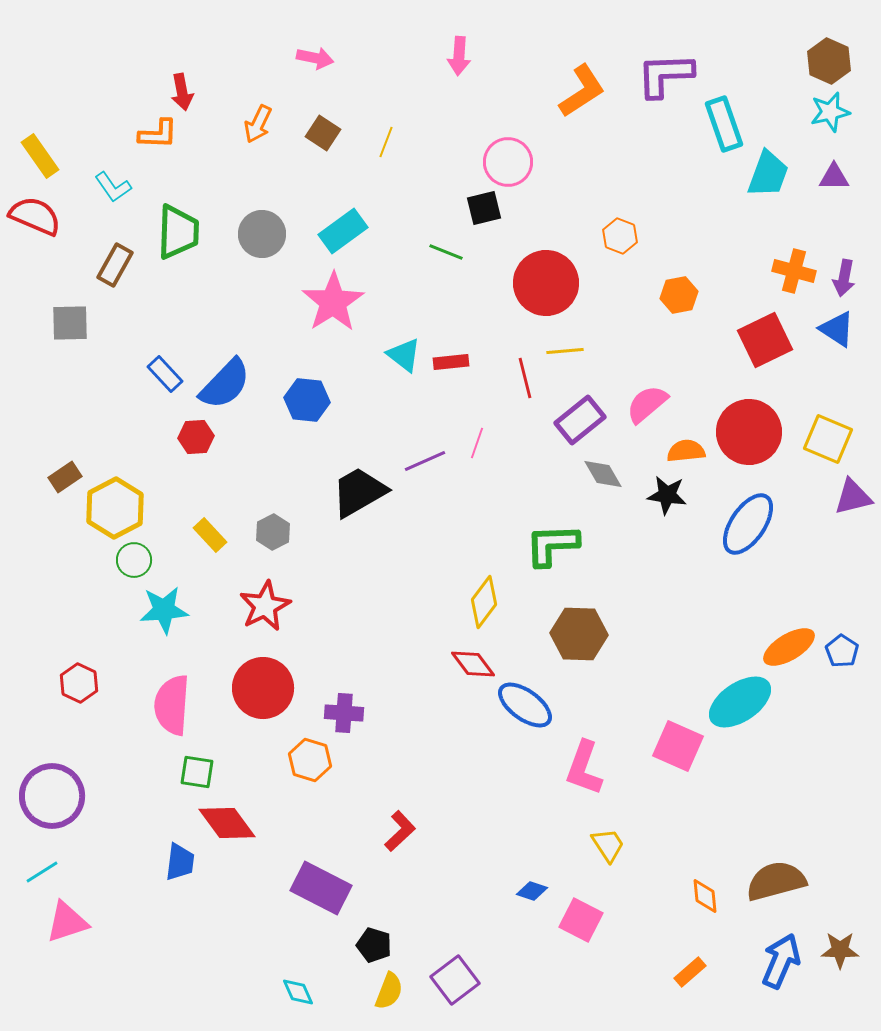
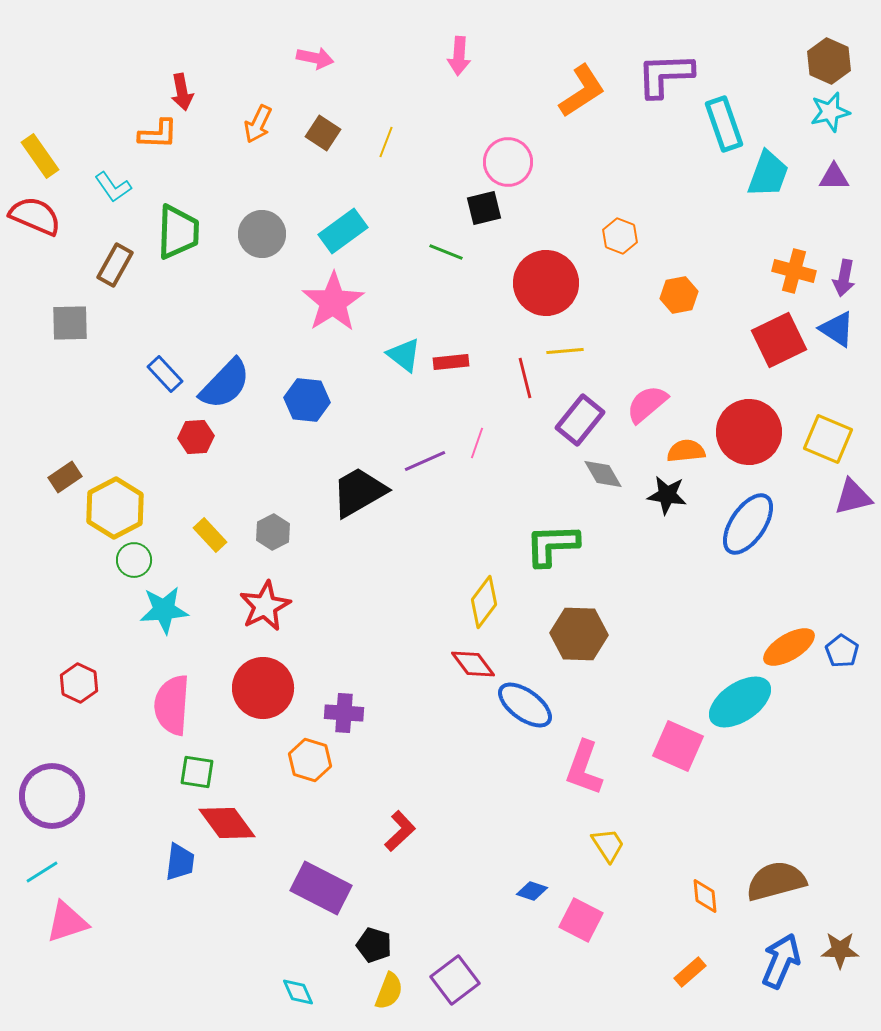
red square at (765, 340): moved 14 px right
purple rectangle at (580, 420): rotated 12 degrees counterclockwise
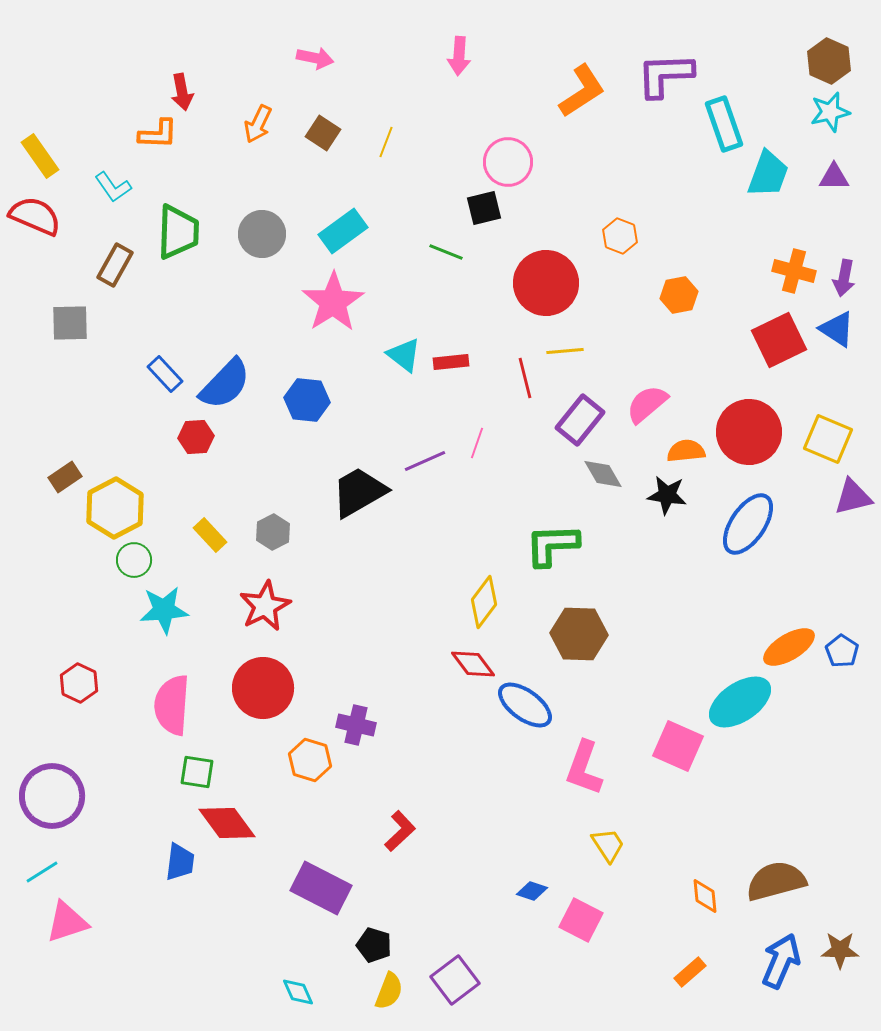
purple cross at (344, 713): moved 12 px right, 12 px down; rotated 9 degrees clockwise
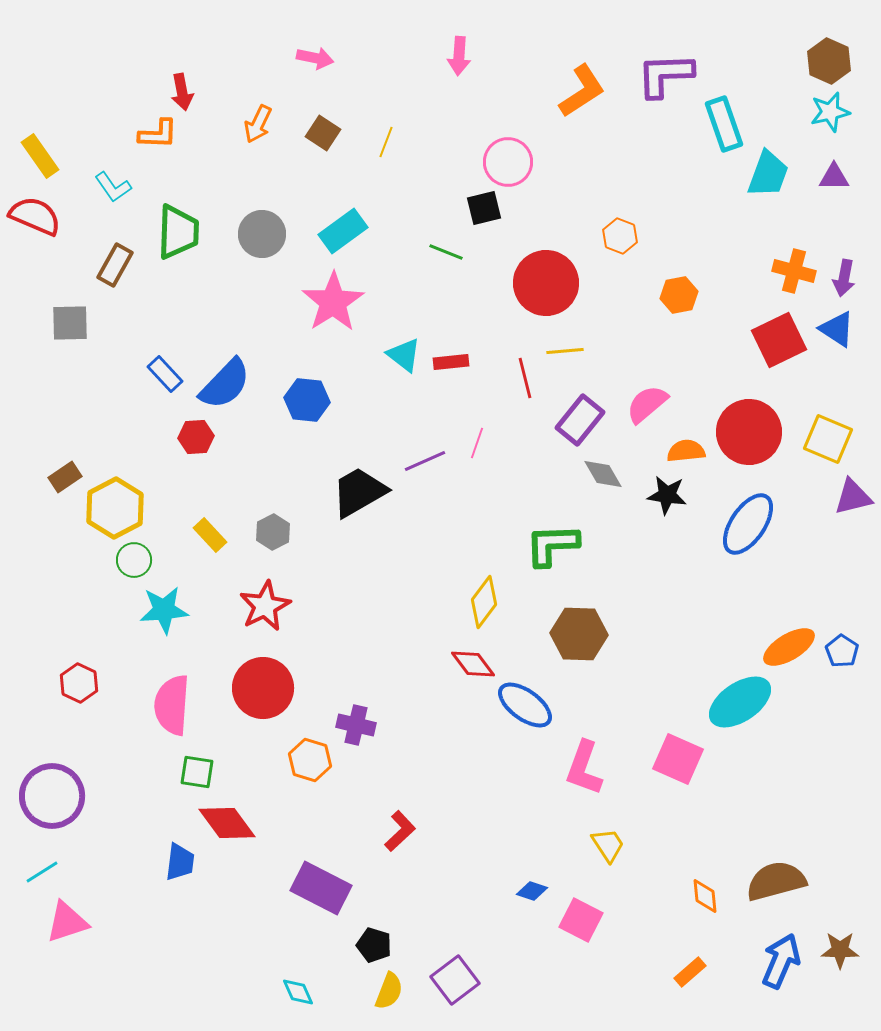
pink square at (678, 746): moved 13 px down
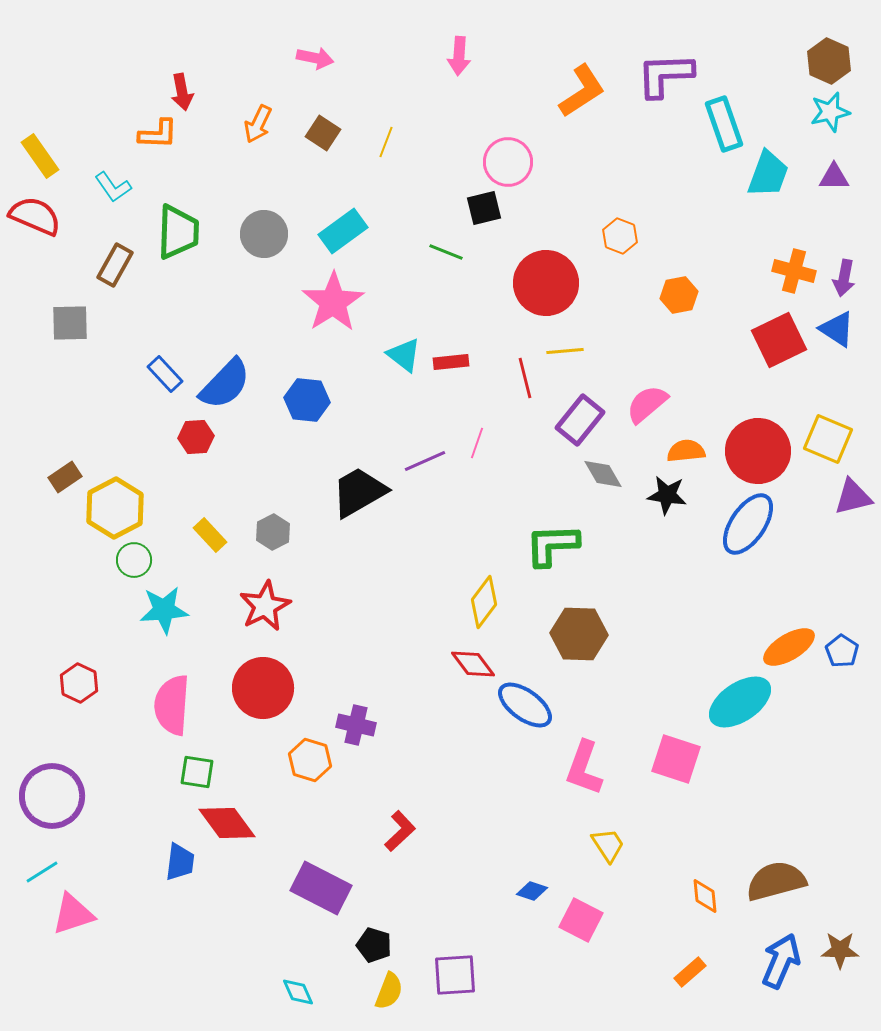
gray circle at (262, 234): moved 2 px right
red circle at (749, 432): moved 9 px right, 19 px down
pink square at (678, 759): moved 2 px left; rotated 6 degrees counterclockwise
pink triangle at (67, 922): moved 6 px right, 8 px up
purple square at (455, 980): moved 5 px up; rotated 33 degrees clockwise
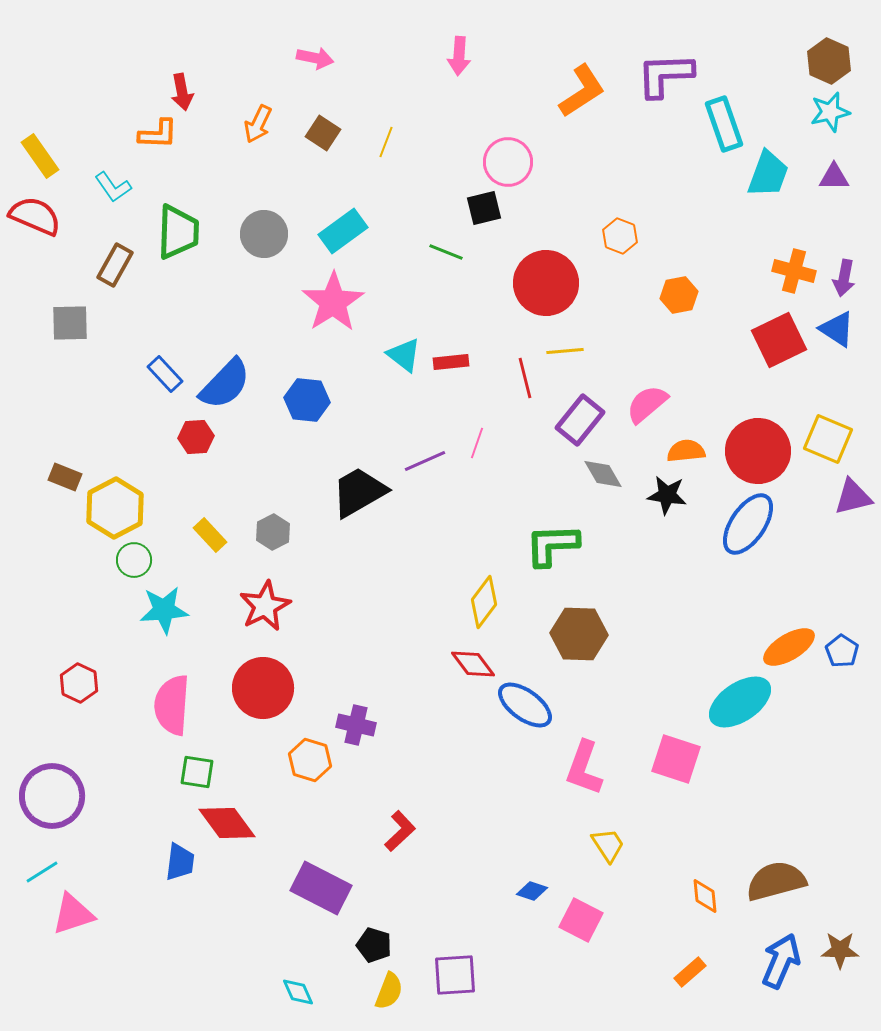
brown rectangle at (65, 477): rotated 56 degrees clockwise
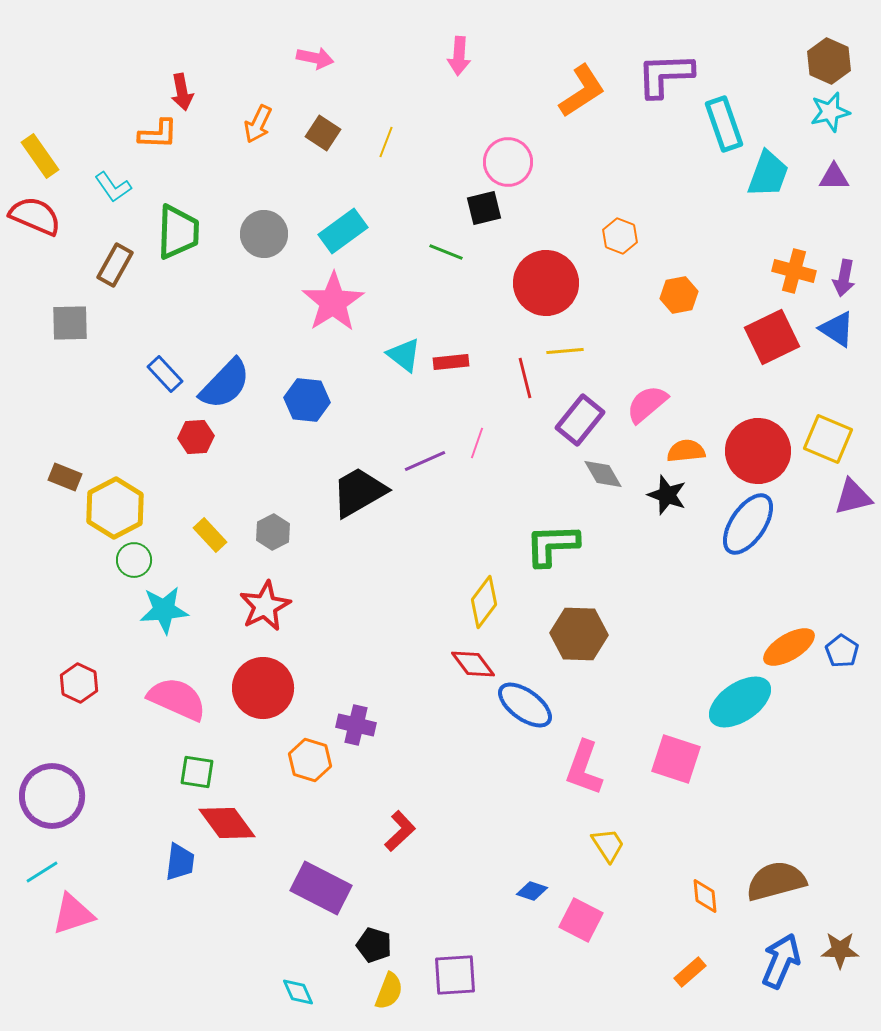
red square at (779, 340): moved 7 px left, 3 px up
black star at (667, 495): rotated 12 degrees clockwise
pink semicircle at (172, 705): moved 5 px right, 6 px up; rotated 110 degrees clockwise
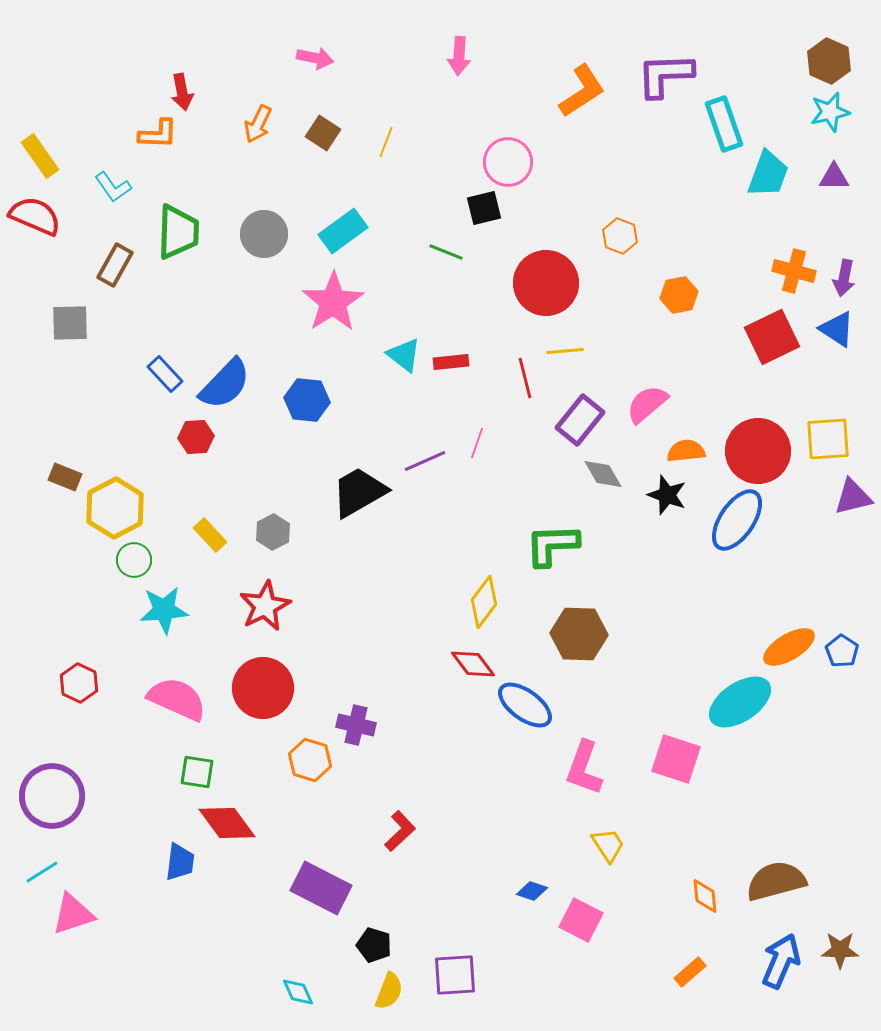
yellow square at (828, 439): rotated 27 degrees counterclockwise
blue ellipse at (748, 524): moved 11 px left, 4 px up
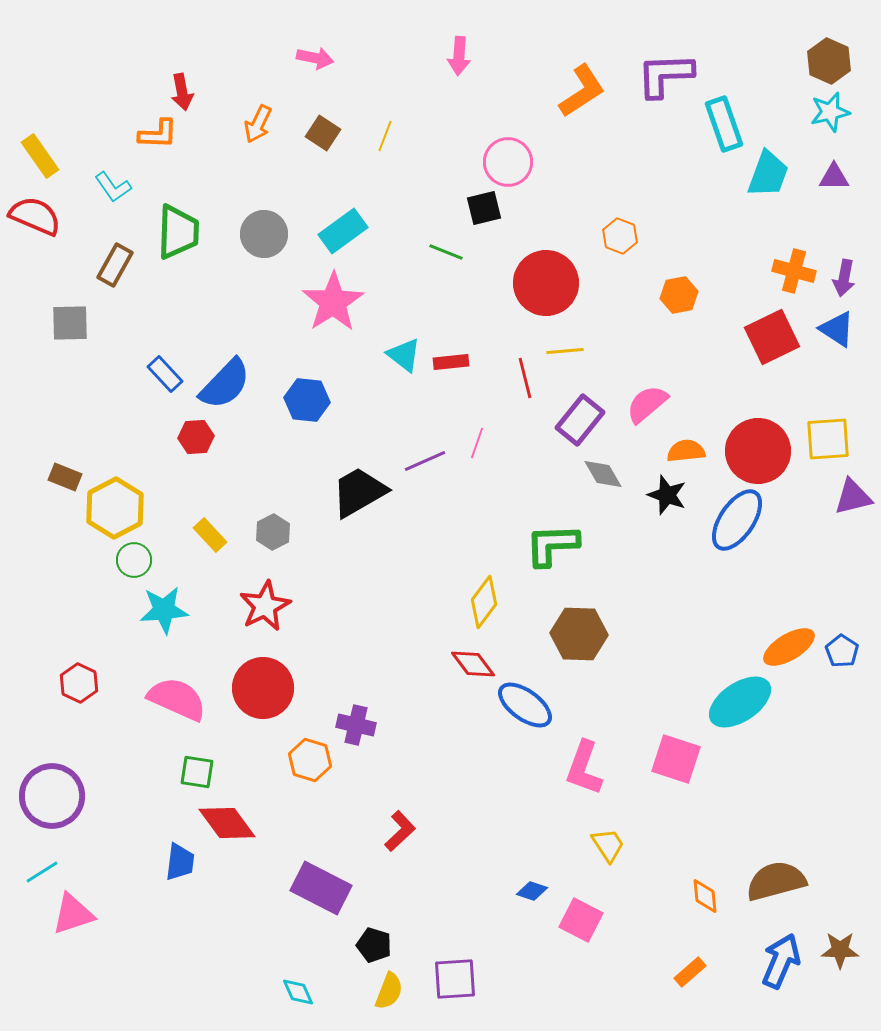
yellow line at (386, 142): moved 1 px left, 6 px up
purple square at (455, 975): moved 4 px down
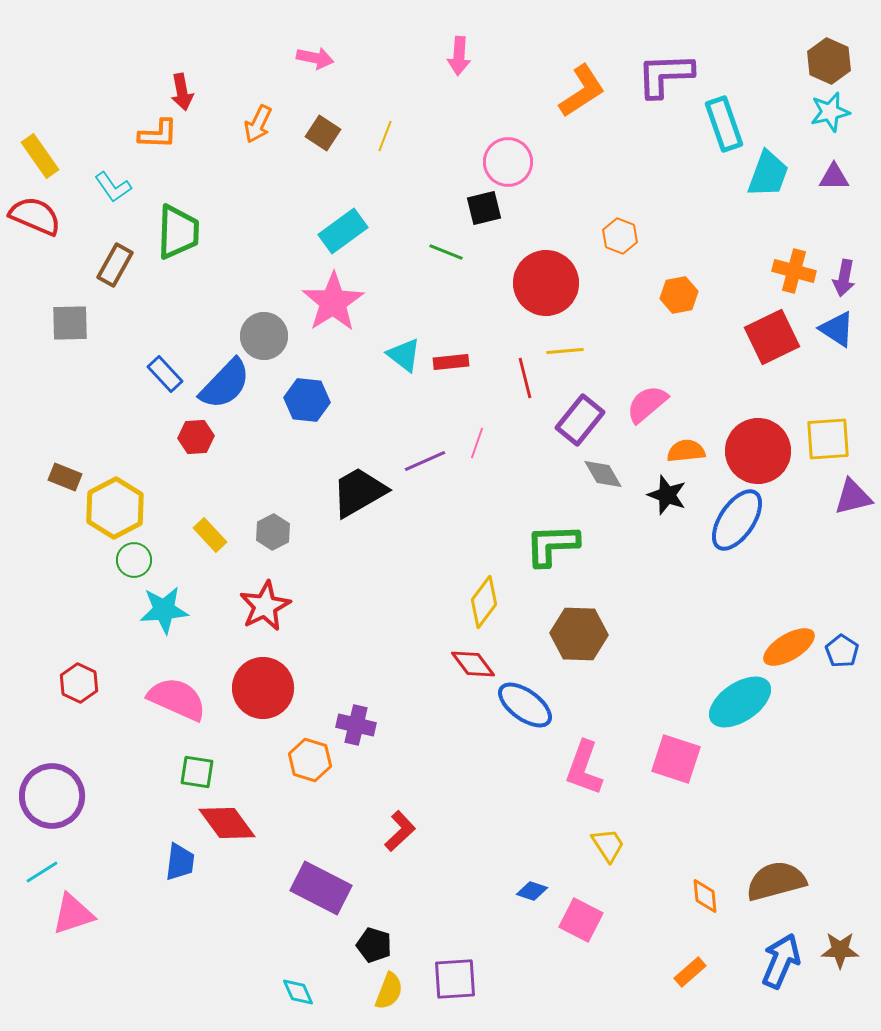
gray circle at (264, 234): moved 102 px down
